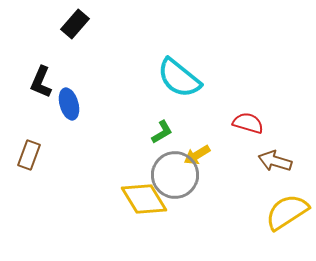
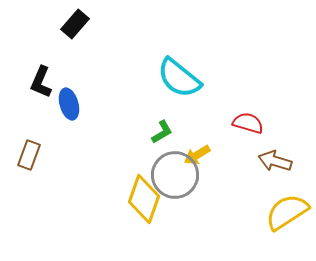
yellow diamond: rotated 51 degrees clockwise
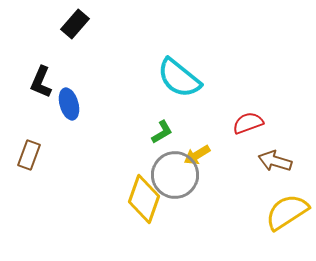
red semicircle: rotated 36 degrees counterclockwise
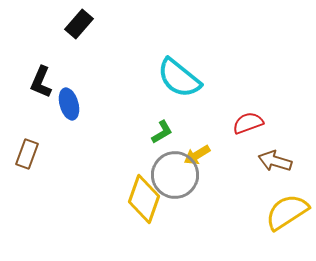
black rectangle: moved 4 px right
brown rectangle: moved 2 px left, 1 px up
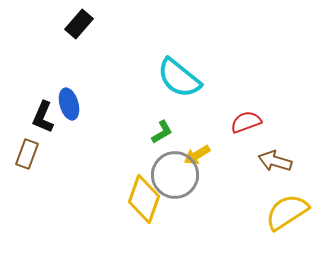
black L-shape: moved 2 px right, 35 px down
red semicircle: moved 2 px left, 1 px up
